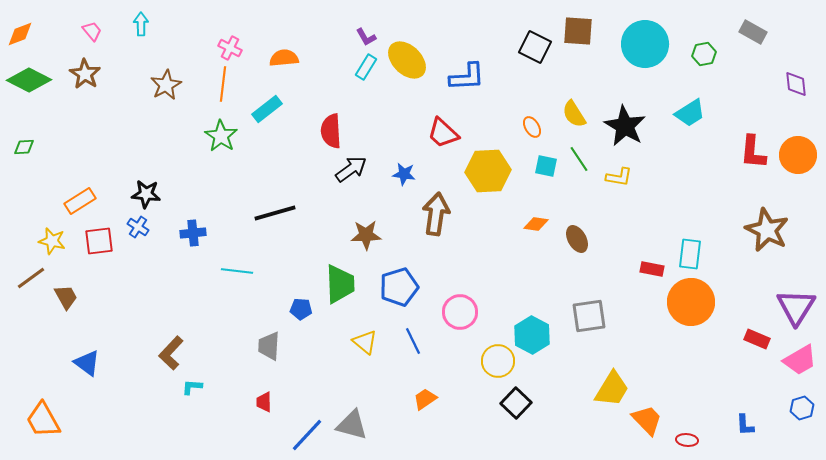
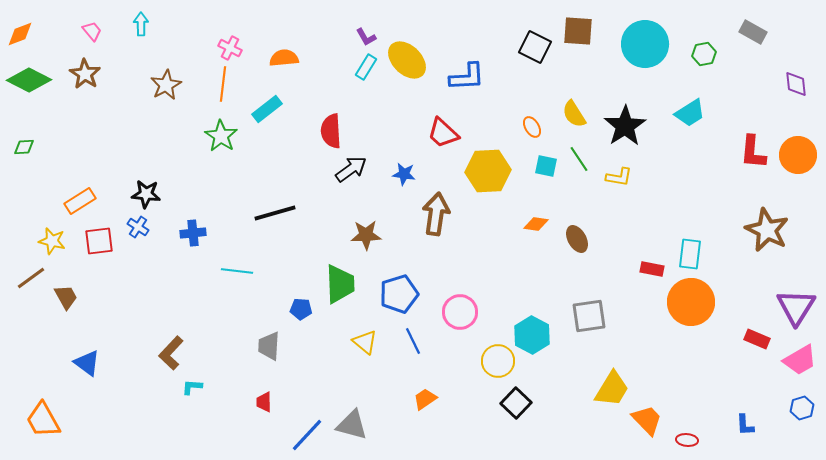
black star at (625, 126): rotated 9 degrees clockwise
blue pentagon at (399, 287): moved 7 px down
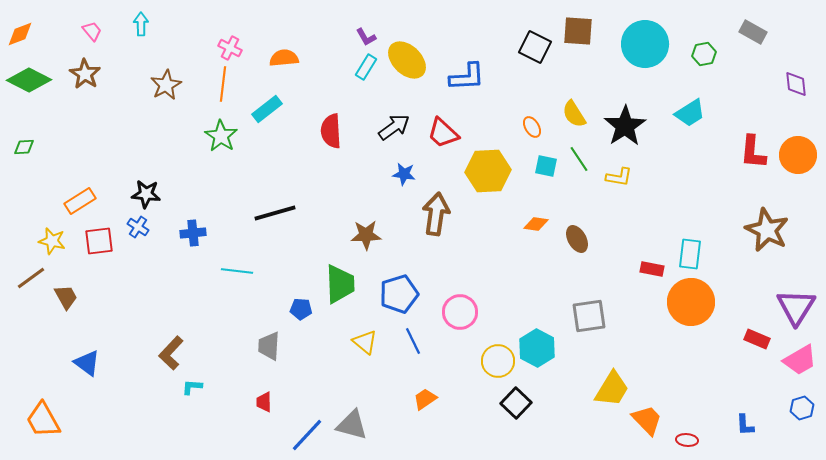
black arrow at (351, 169): moved 43 px right, 42 px up
cyan hexagon at (532, 335): moved 5 px right, 13 px down
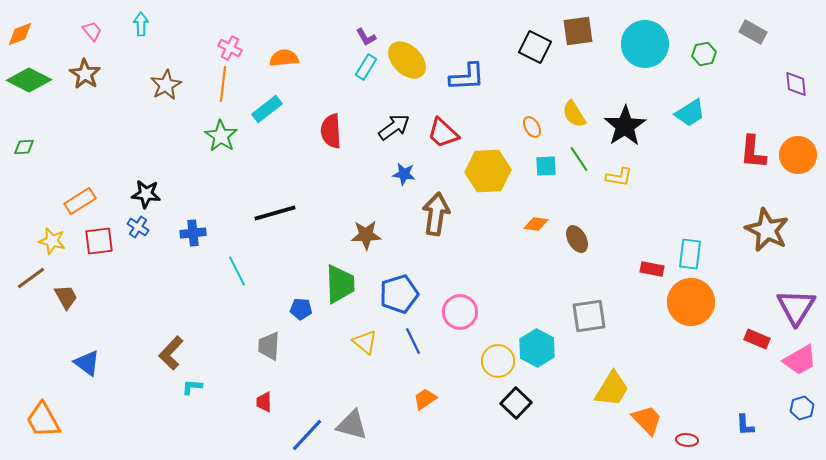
brown square at (578, 31): rotated 12 degrees counterclockwise
cyan square at (546, 166): rotated 15 degrees counterclockwise
cyan line at (237, 271): rotated 56 degrees clockwise
